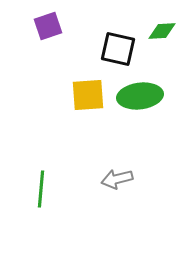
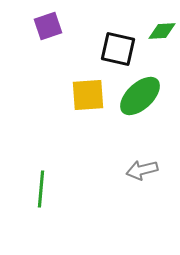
green ellipse: rotated 36 degrees counterclockwise
gray arrow: moved 25 px right, 9 px up
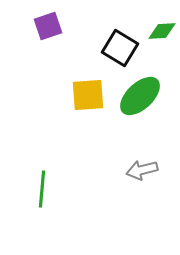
black square: moved 2 px right, 1 px up; rotated 18 degrees clockwise
green line: moved 1 px right
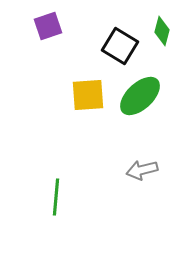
green diamond: rotated 72 degrees counterclockwise
black square: moved 2 px up
green line: moved 14 px right, 8 px down
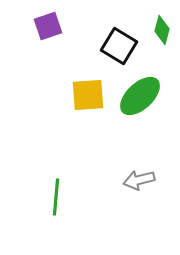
green diamond: moved 1 px up
black square: moved 1 px left
gray arrow: moved 3 px left, 10 px down
